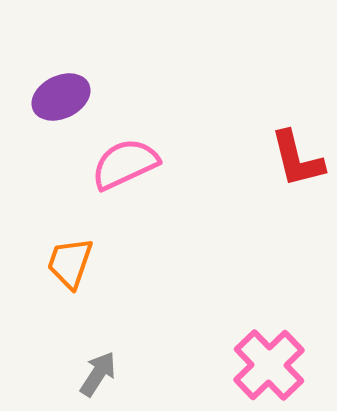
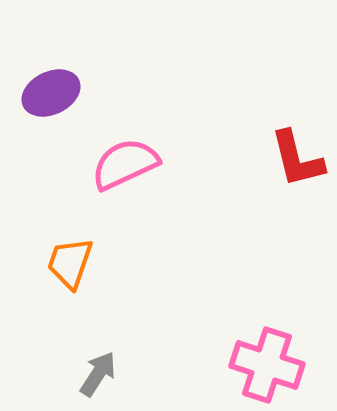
purple ellipse: moved 10 px left, 4 px up
pink cross: moved 2 px left; rotated 28 degrees counterclockwise
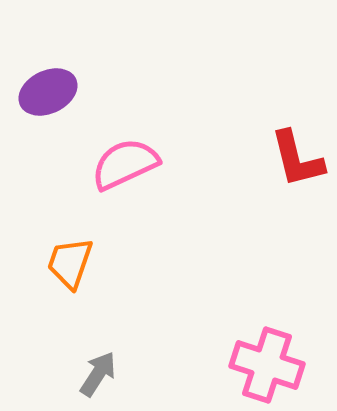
purple ellipse: moved 3 px left, 1 px up
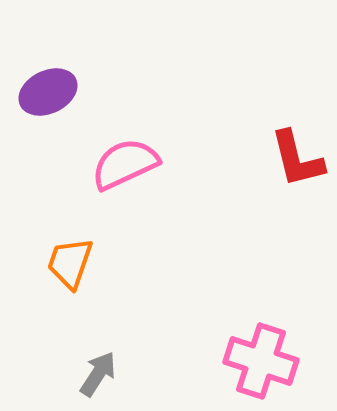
pink cross: moved 6 px left, 4 px up
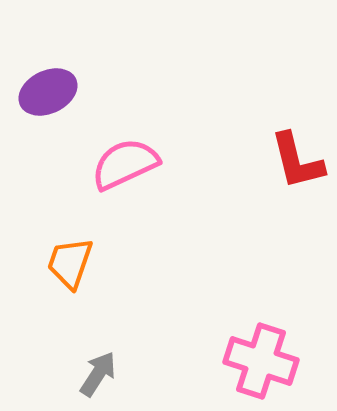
red L-shape: moved 2 px down
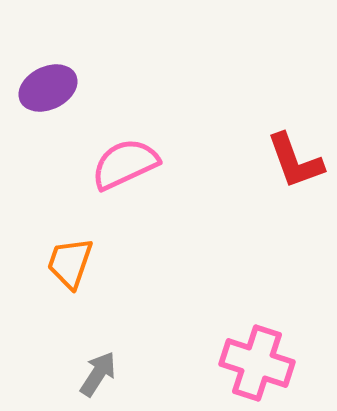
purple ellipse: moved 4 px up
red L-shape: moved 2 px left; rotated 6 degrees counterclockwise
pink cross: moved 4 px left, 2 px down
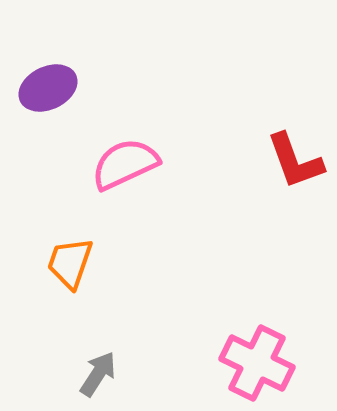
pink cross: rotated 8 degrees clockwise
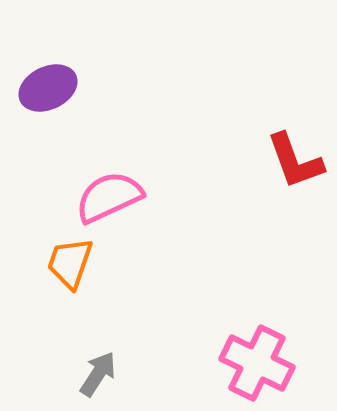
pink semicircle: moved 16 px left, 33 px down
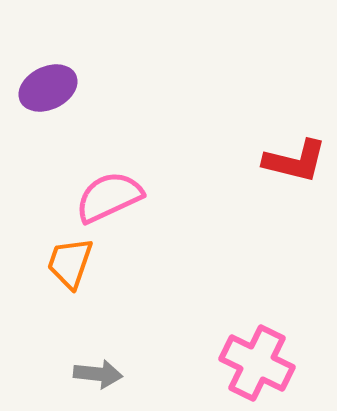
red L-shape: rotated 56 degrees counterclockwise
gray arrow: rotated 63 degrees clockwise
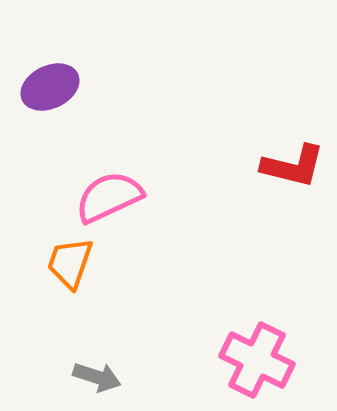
purple ellipse: moved 2 px right, 1 px up
red L-shape: moved 2 px left, 5 px down
pink cross: moved 3 px up
gray arrow: moved 1 px left, 3 px down; rotated 12 degrees clockwise
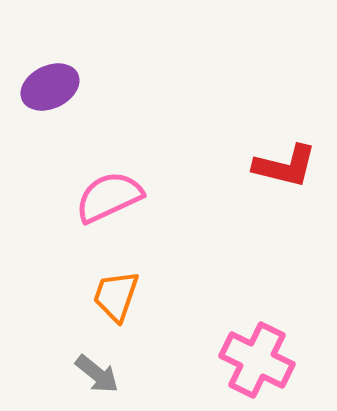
red L-shape: moved 8 px left
orange trapezoid: moved 46 px right, 33 px down
gray arrow: moved 3 px up; rotated 21 degrees clockwise
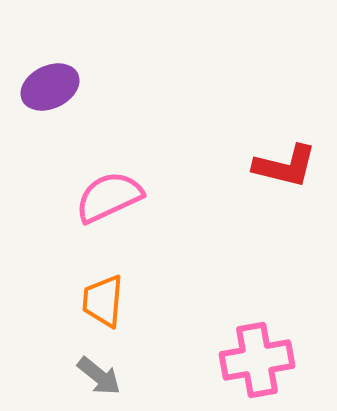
orange trapezoid: moved 13 px left, 5 px down; rotated 14 degrees counterclockwise
pink cross: rotated 36 degrees counterclockwise
gray arrow: moved 2 px right, 2 px down
